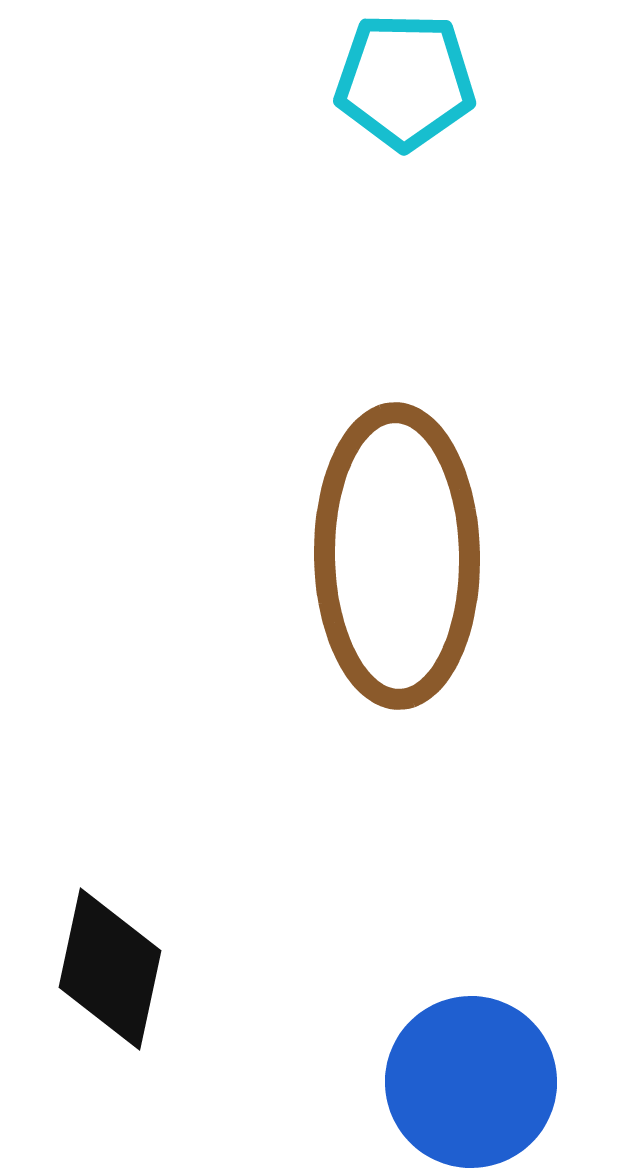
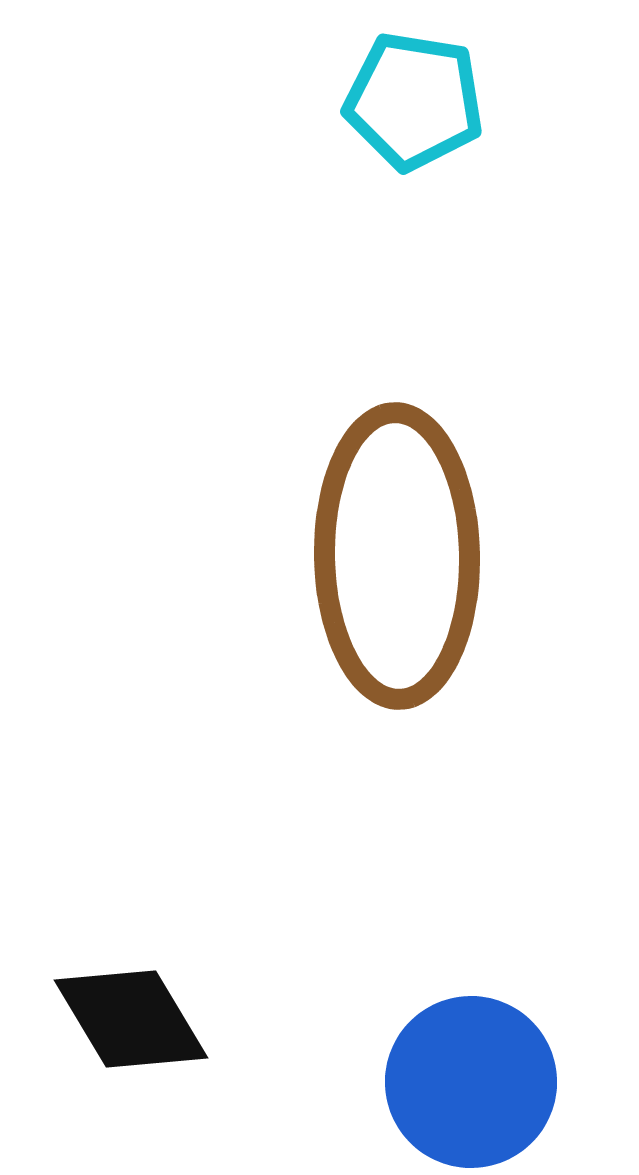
cyan pentagon: moved 9 px right, 20 px down; rotated 8 degrees clockwise
black diamond: moved 21 px right, 50 px down; rotated 43 degrees counterclockwise
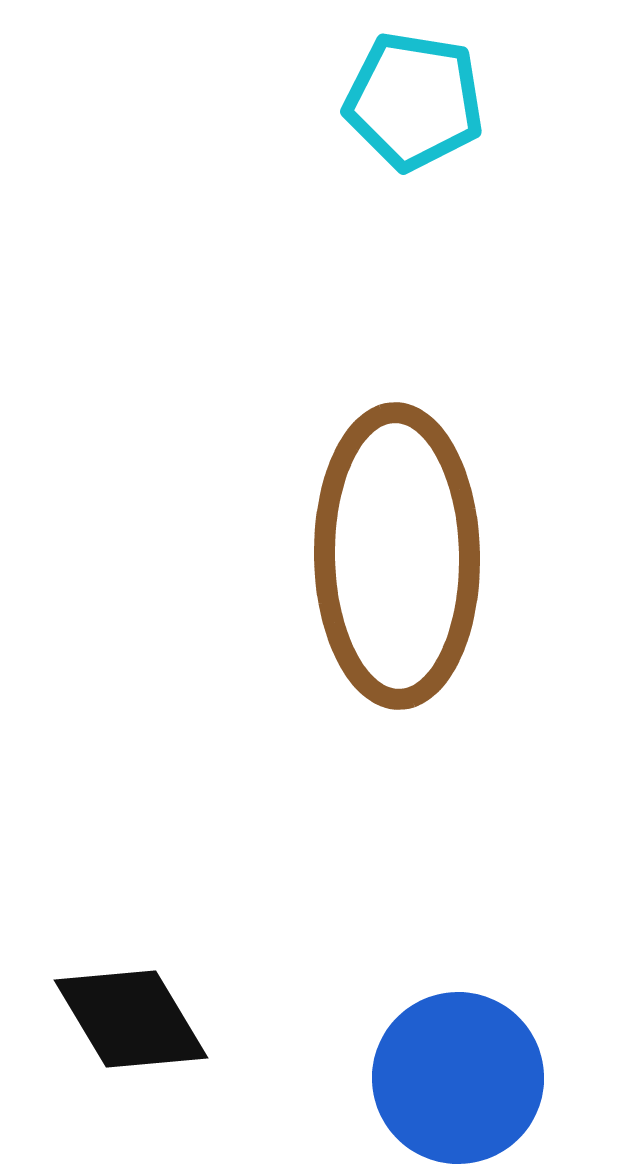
blue circle: moved 13 px left, 4 px up
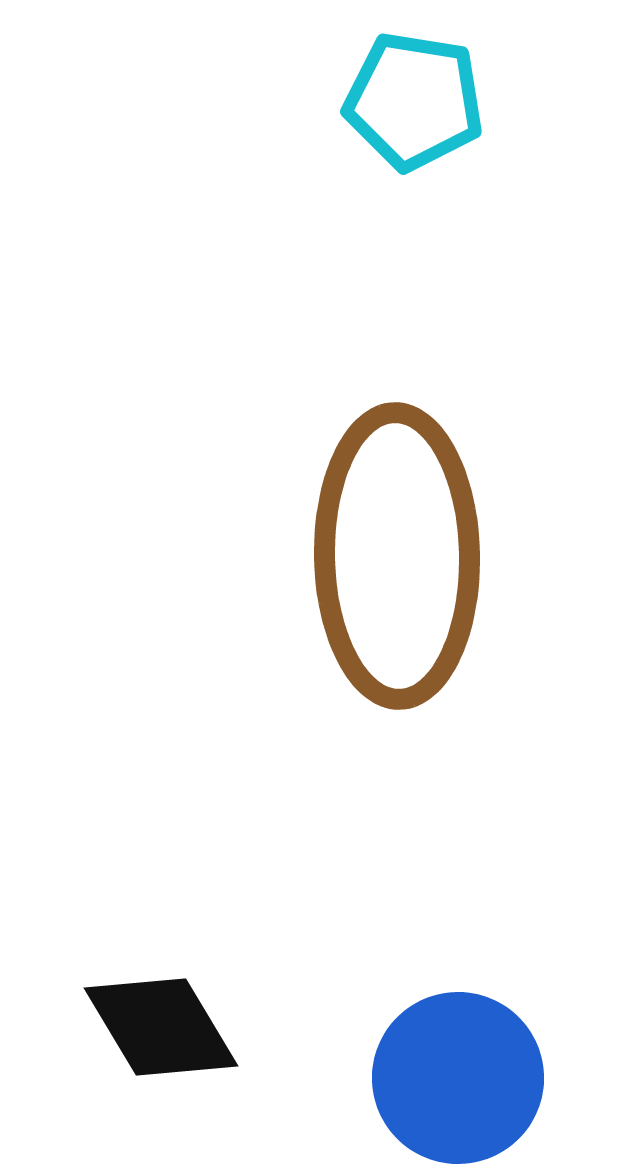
black diamond: moved 30 px right, 8 px down
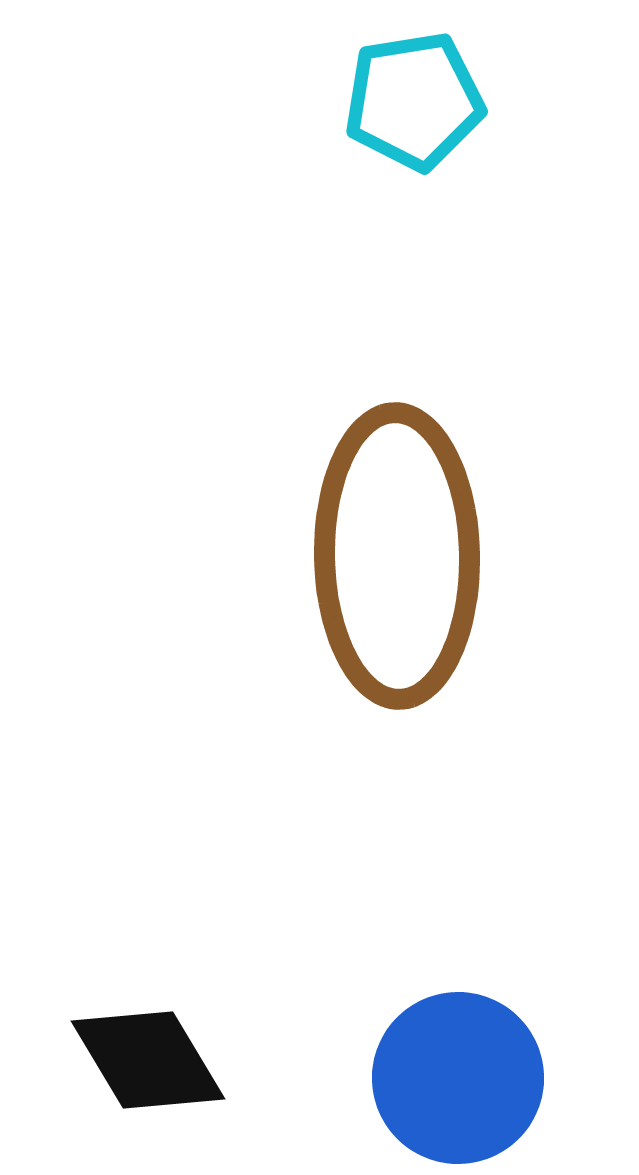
cyan pentagon: rotated 18 degrees counterclockwise
black diamond: moved 13 px left, 33 px down
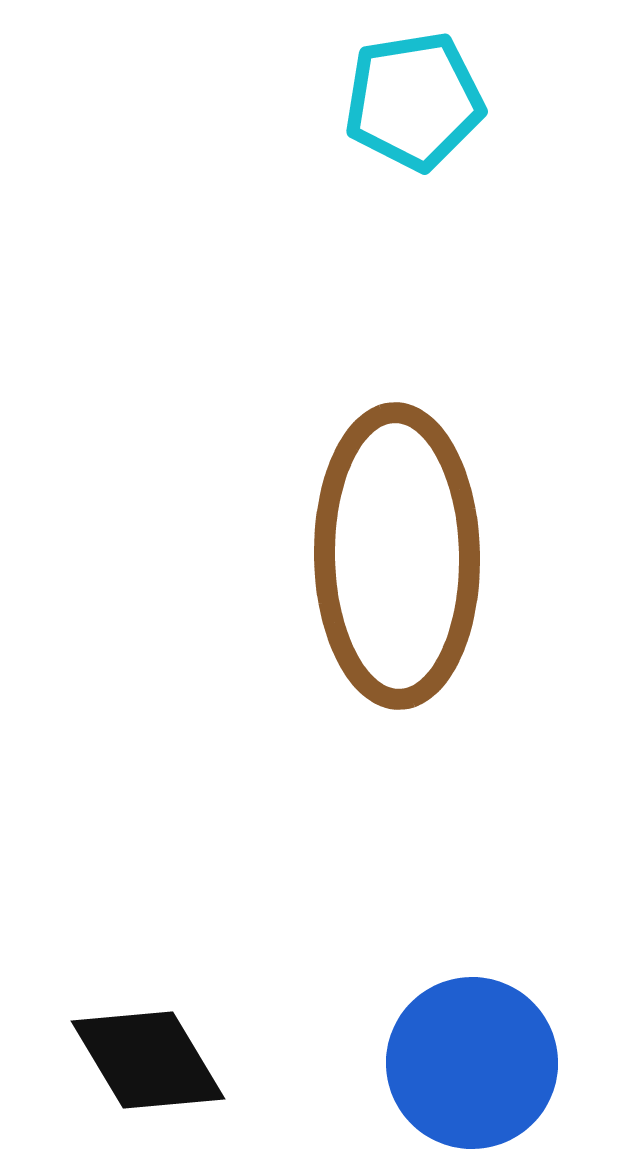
blue circle: moved 14 px right, 15 px up
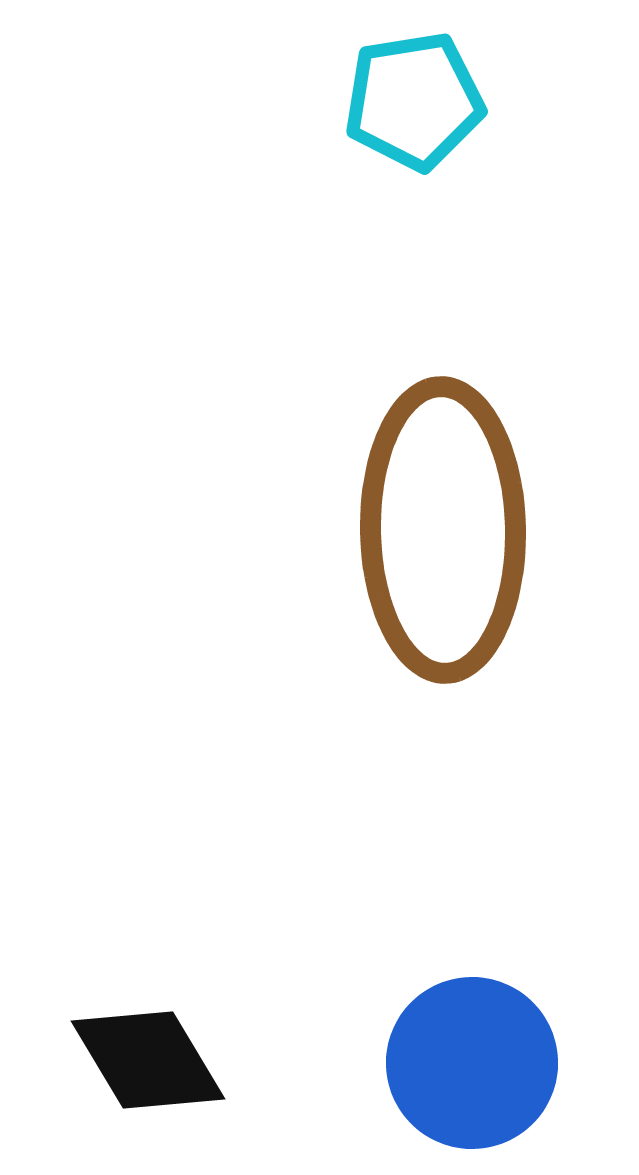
brown ellipse: moved 46 px right, 26 px up
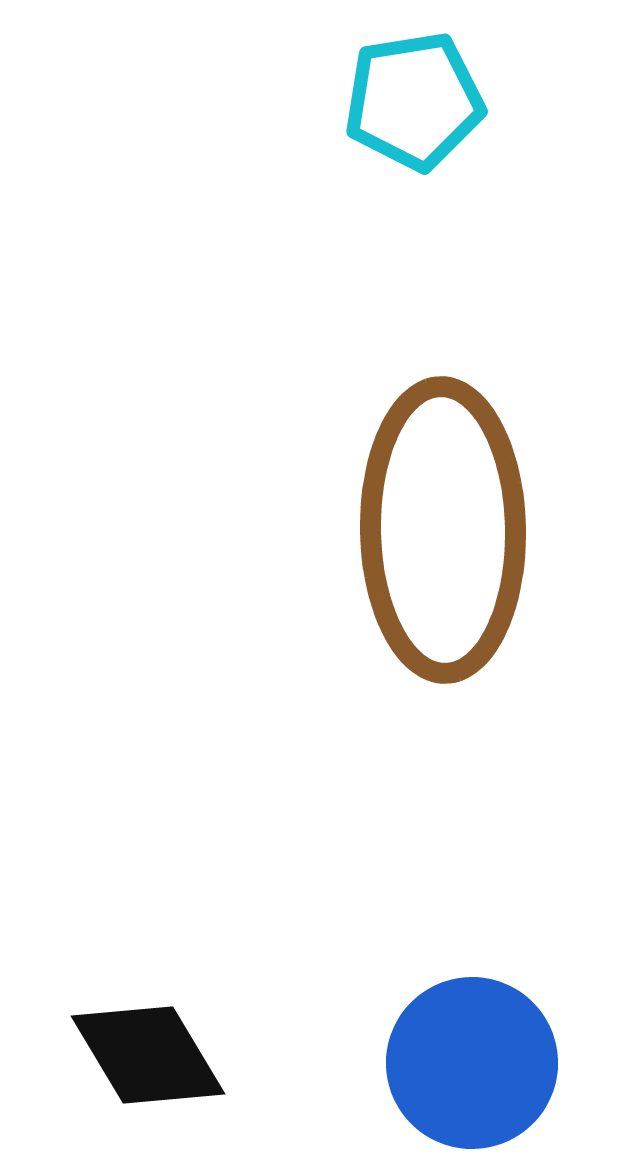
black diamond: moved 5 px up
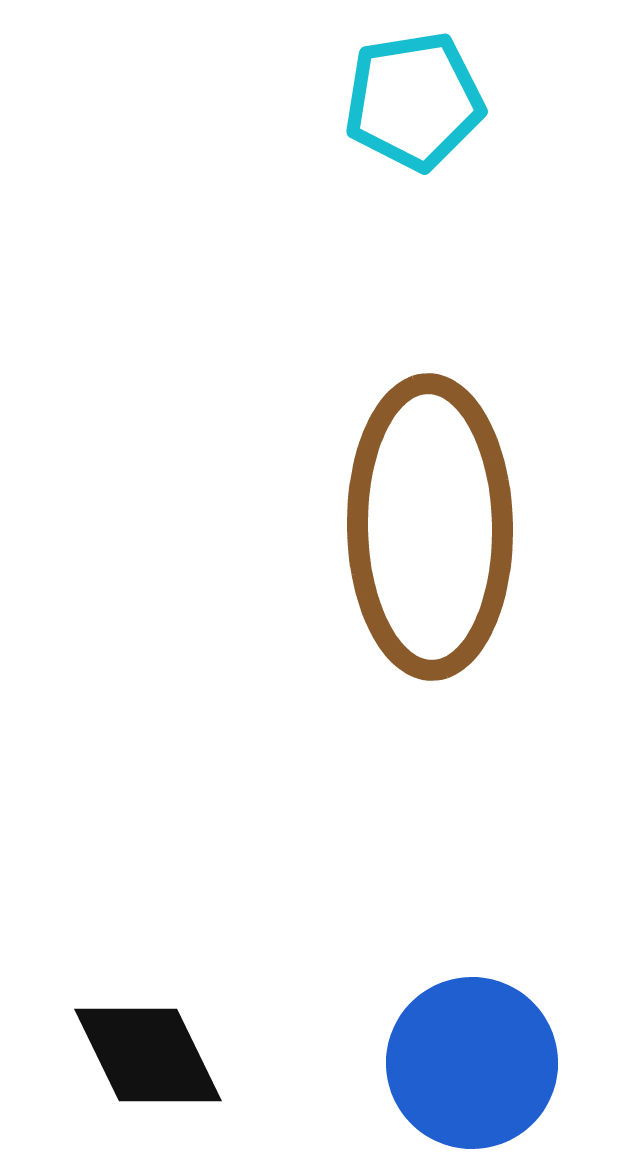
brown ellipse: moved 13 px left, 3 px up
black diamond: rotated 5 degrees clockwise
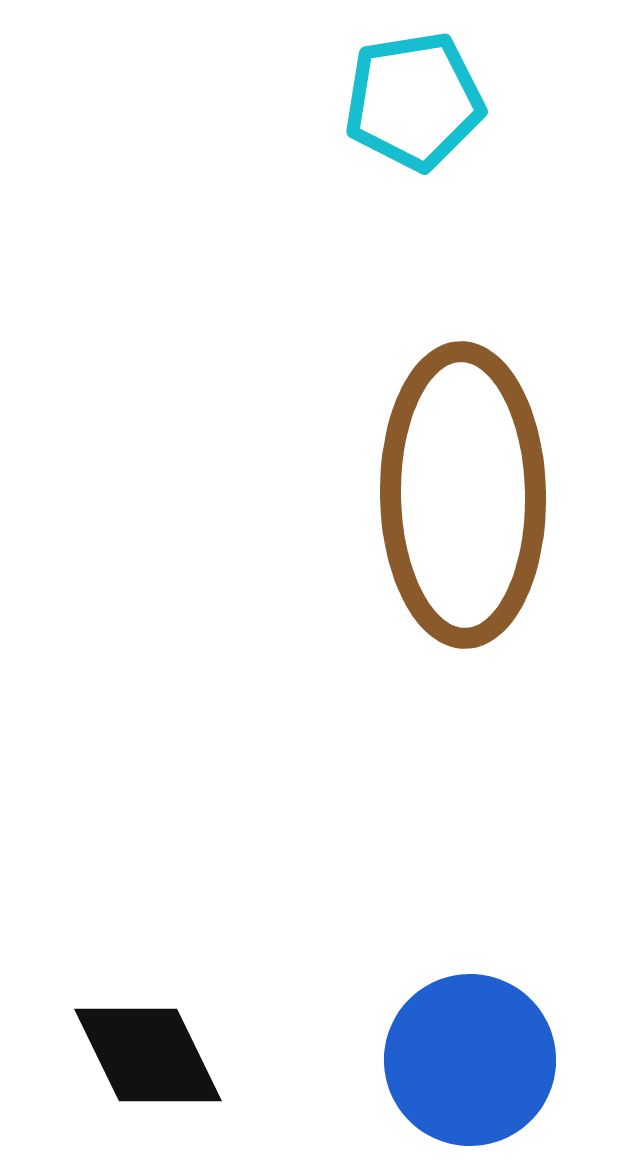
brown ellipse: moved 33 px right, 32 px up
blue circle: moved 2 px left, 3 px up
